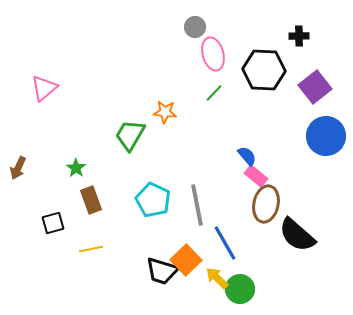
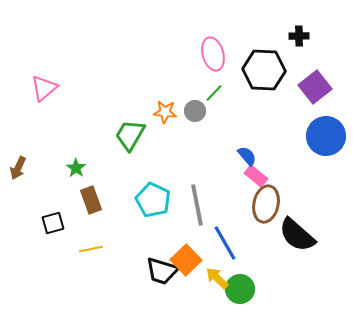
gray circle: moved 84 px down
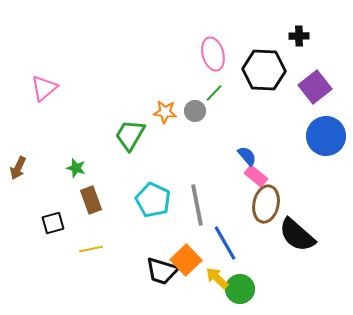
green star: rotated 18 degrees counterclockwise
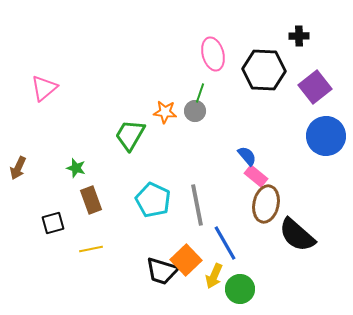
green line: moved 14 px left; rotated 24 degrees counterclockwise
yellow arrow: moved 3 px left, 2 px up; rotated 110 degrees counterclockwise
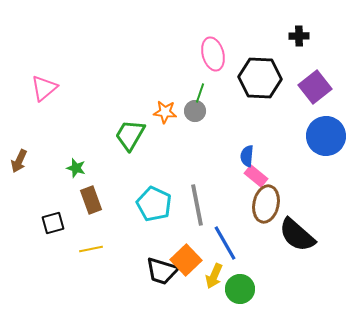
black hexagon: moved 4 px left, 8 px down
blue semicircle: rotated 135 degrees counterclockwise
brown arrow: moved 1 px right, 7 px up
cyan pentagon: moved 1 px right, 4 px down
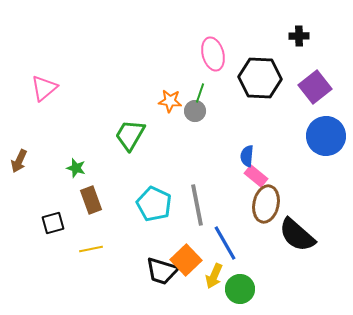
orange star: moved 5 px right, 11 px up
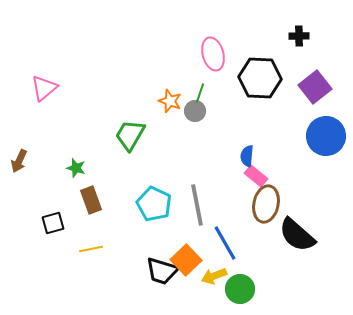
orange star: rotated 15 degrees clockwise
yellow arrow: rotated 45 degrees clockwise
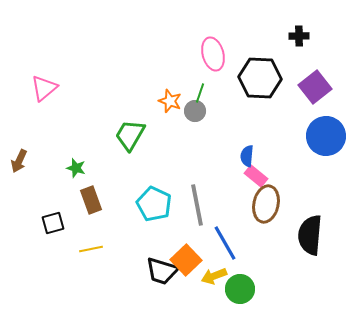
black semicircle: moved 13 px right; rotated 54 degrees clockwise
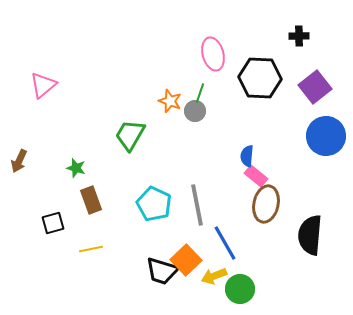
pink triangle: moved 1 px left, 3 px up
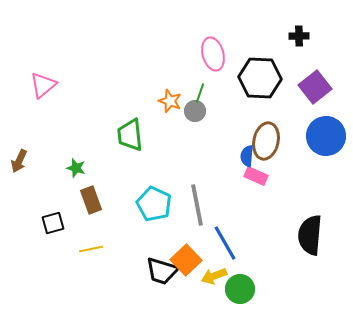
green trapezoid: rotated 36 degrees counterclockwise
pink rectangle: rotated 15 degrees counterclockwise
brown ellipse: moved 63 px up
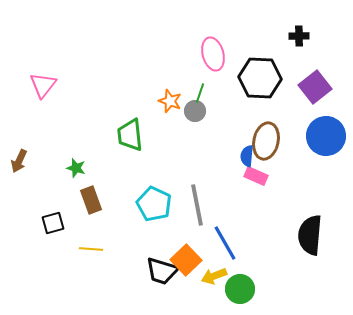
pink triangle: rotated 12 degrees counterclockwise
yellow line: rotated 15 degrees clockwise
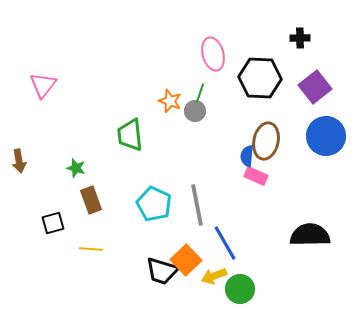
black cross: moved 1 px right, 2 px down
brown arrow: rotated 35 degrees counterclockwise
black semicircle: rotated 84 degrees clockwise
